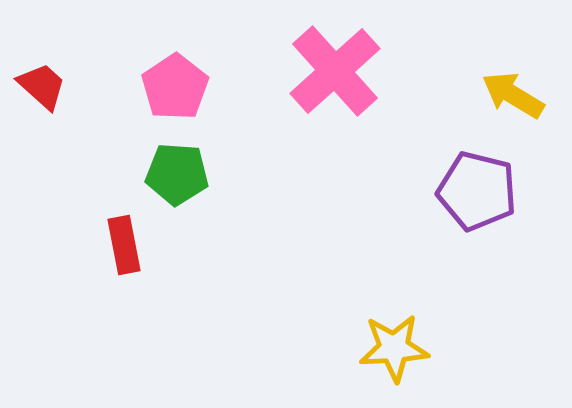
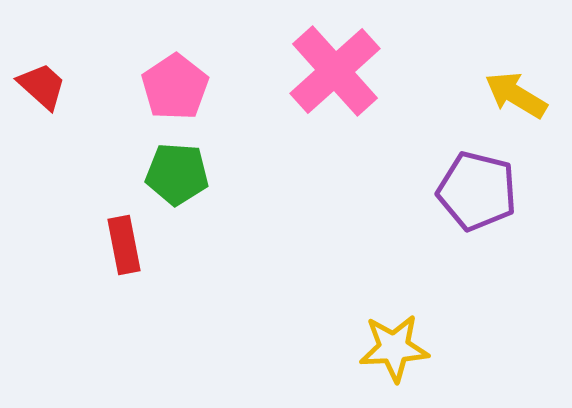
yellow arrow: moved 3 px right
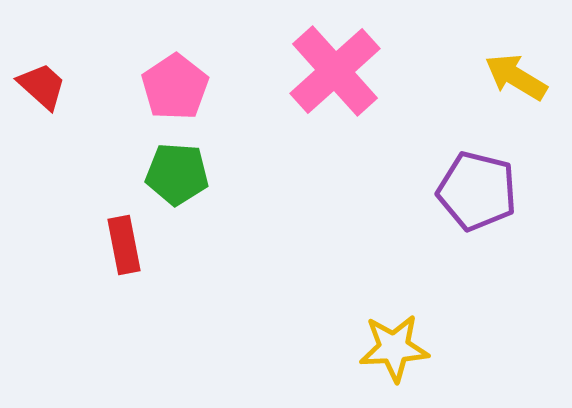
yellow arrow: moved 18 px up
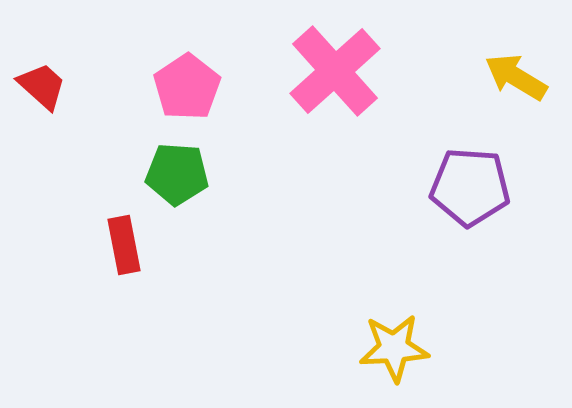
pink pentagon: moved 12 px right
purple pentagon: moved 7 px left, 4 px up; rotated 10 degrees counterclockwise
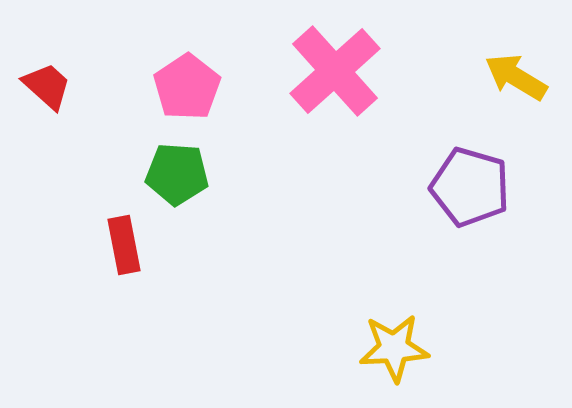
red trapezoid: moved 5 px right
purple pentagon: rotated 12 degrees clockwise
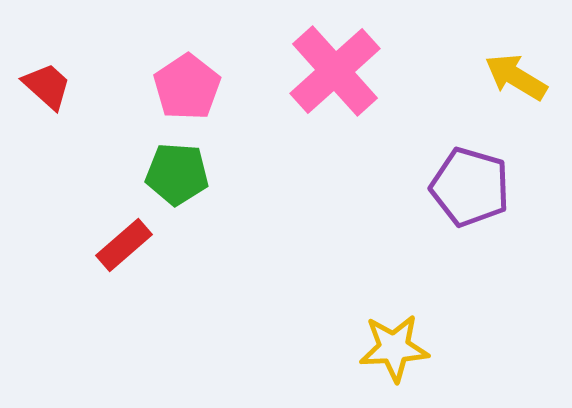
red rectangle: rotated 60 degrees clockwise
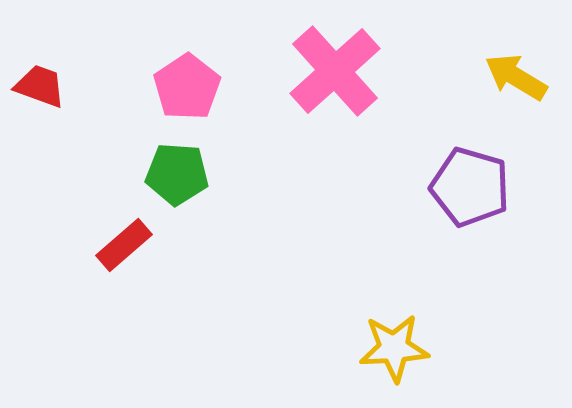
red trapezoid: moved 7 px left; rotated 22 degrees counterclockwise
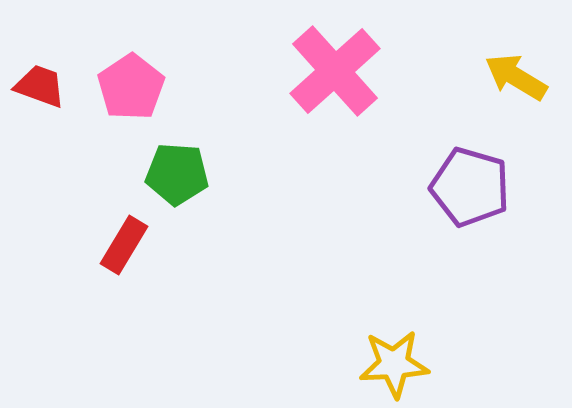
pink pentagon: moved 56 px left
red rectangle: rotated 18 degrees counterclockwise
yellow star: moved 16 px down
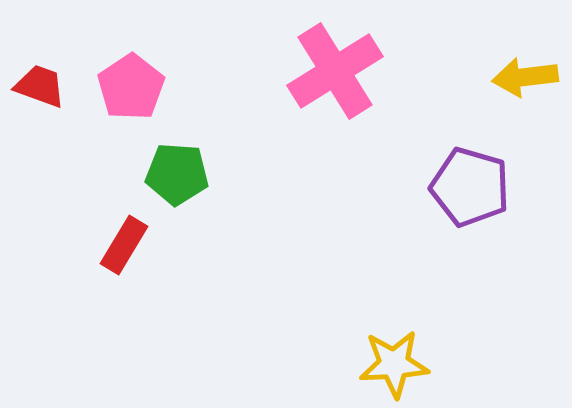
pink cross: rotated 10 degrees clockwise
yellow arrow: moved 9 px right; rotated 38 degrees counterclockwise
